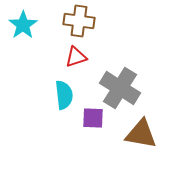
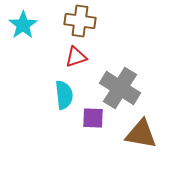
brown cross: moved 1 px right
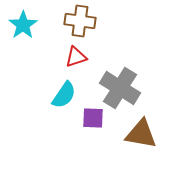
cyan semicircle: rotated 40 degrees clockwise
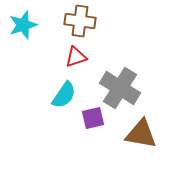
cyan star: rotated 16 degrees clockwise
purple square: rotated 15 degrees counterclockwise
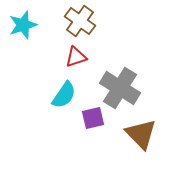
brown cross: rotated 28 degrees clockwise
brown triangle: rotated 36 degrees clockwise
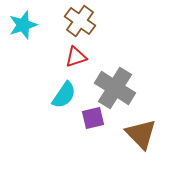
gray cross: moved 5 px left
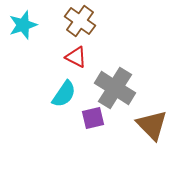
red triangle: rotated 45 degrees clockwise
cyan semicircle: moved 1 px up
brown triangle: moved 11 px right, 9 px up
